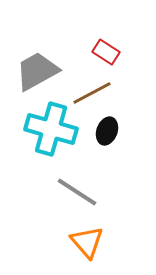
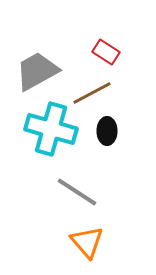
black ellipse: rotated 20 degrees counterclockwise
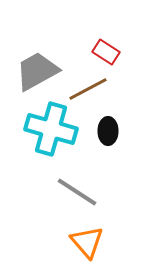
brown line: moved 4 px left, 4 px up
black ellipse: moved 1 px right
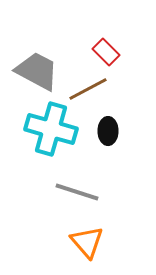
red rectangle: rotated 12 degrees clockwise
gray trapezoid: rotated 57 degrees clockwise
gray line: rotated 15 degrees counterclockwise
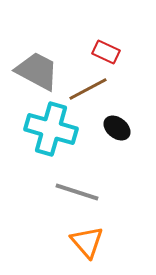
red rectangle: rotated 20 degrees counterclockwise
black ellipse: moved 9 px right, 3 px up; rotated 52 degrees counterclockwise
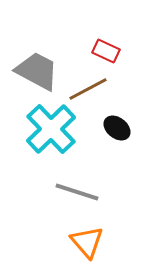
red rectangle: moved 1 px up
cyan cross: rotated 30 degrees clockwise
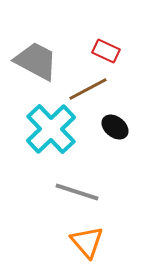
gray trapezoid: moved 1 px left, 10 px up
black ellipse: moved 2 px left, 1 px up
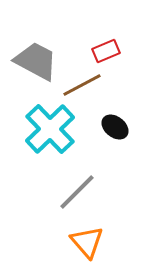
red rectangle: rotated 48 degrees counterclockwise
brown line: moved 6 px left, 4 px up
cyan cross: moved 1 px left
gray line: rotated 63 degrees counterclockwise
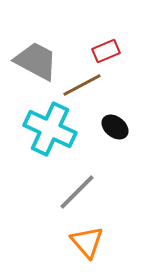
cyan cross: rotated 21 degrees counterclockwise
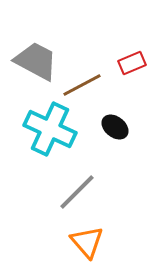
red rectangle: moved 26 px right, 12 px down
